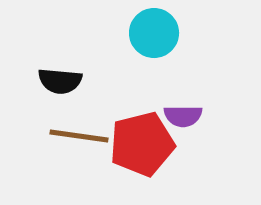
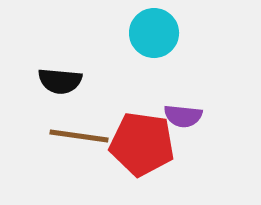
purple semicircle: rotated 6 degrees clockwise
red pentagon: rotated 22 degrees clockwise
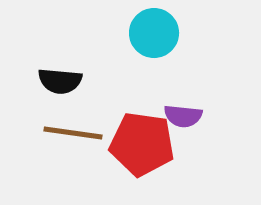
brown line: moved 6 px left, 3 px up
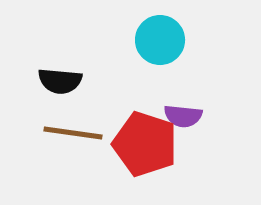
cyan circle: moved 6 px right, 7 px down
red pentagon: moved 3 px right; rotated 10 degrees clockwise
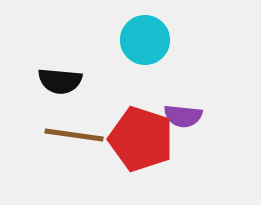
cyan circle: moved 15 px left
brown line: moved 1 px right, 2 px down
red pentagon: moved 4 px left, 5 px up
